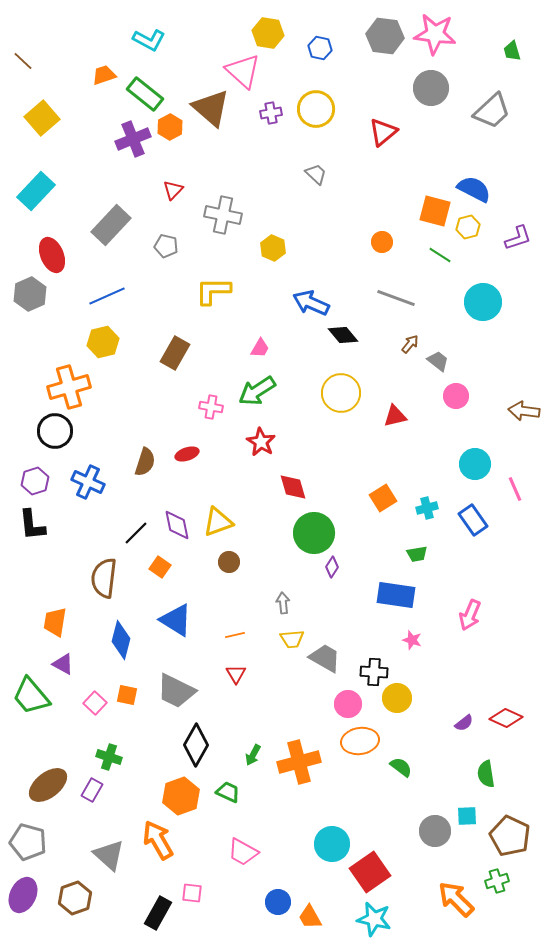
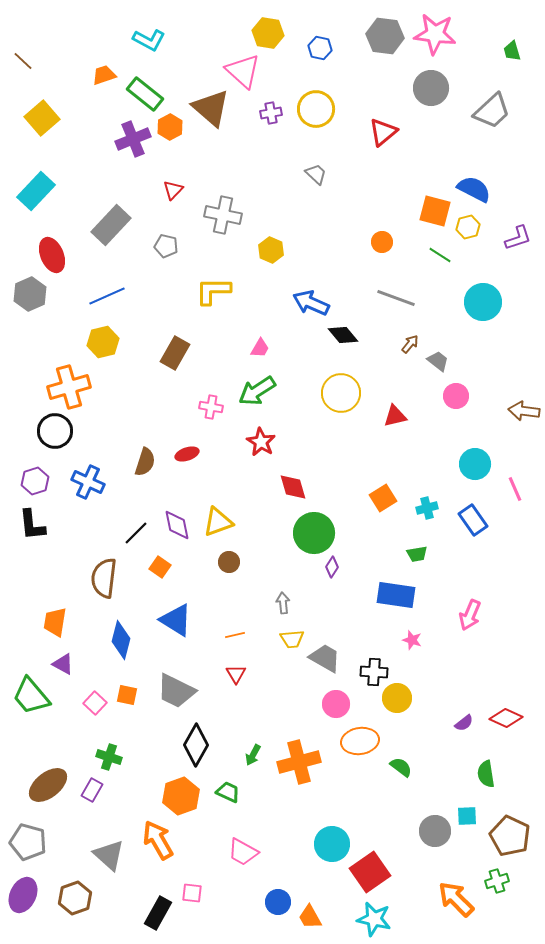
yellow hexagon at (273, 248): moved 2 px left, 2 px down
pink circle at (348, 704): moved 12 px left
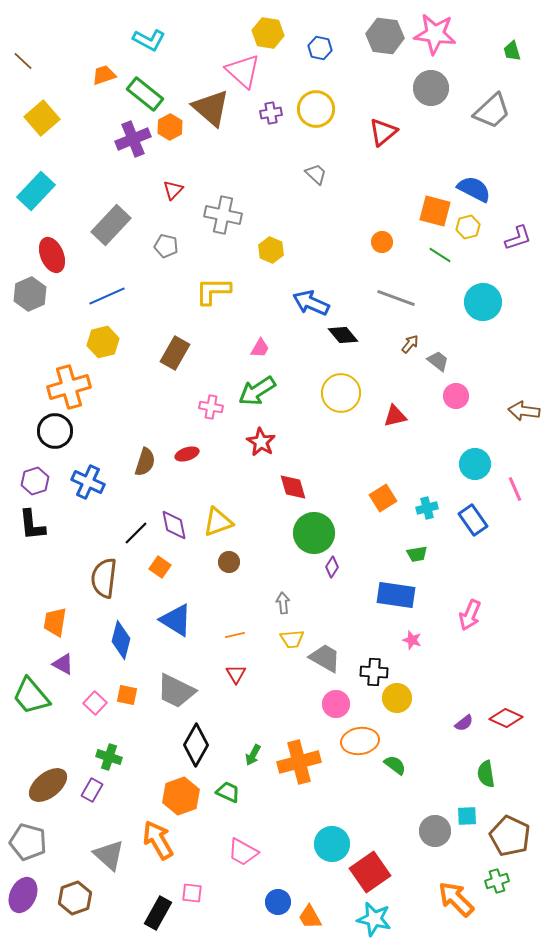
purple diamond at (177, 525): moved 3 px left
green semicircle at (401, 767): moved 6 px left, 2 px up
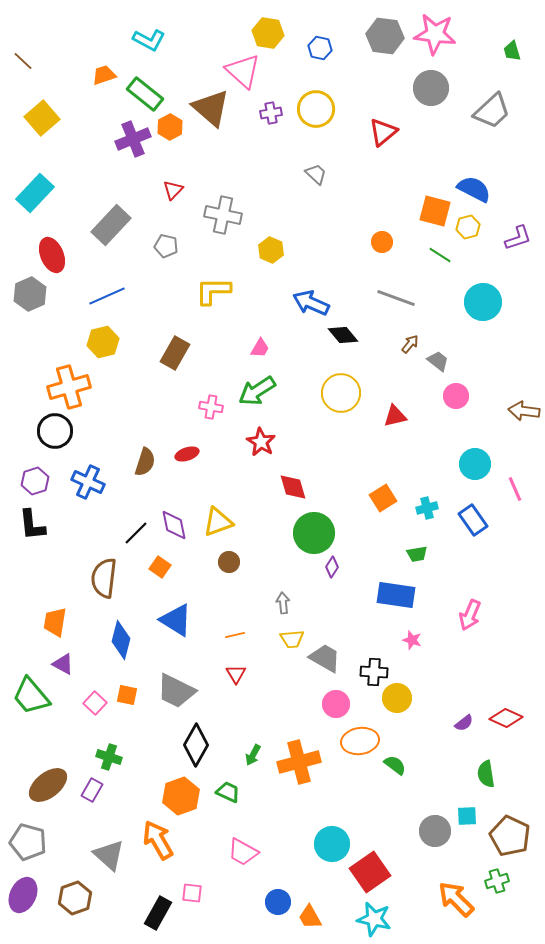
cyan rectangle at (36, 191): moved 1 px left, 2 px down
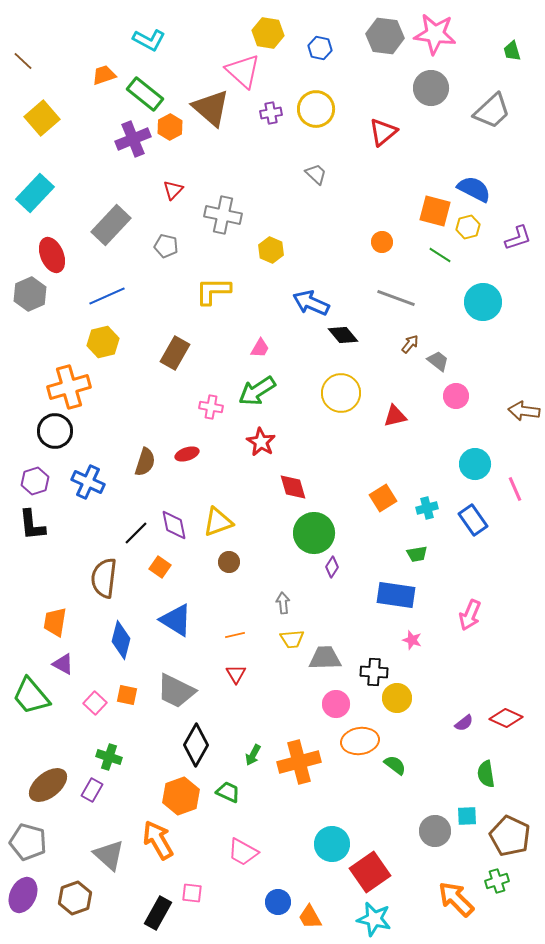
gray trapezoid at (325, 658): rotated 32 degrees counterclockwise
